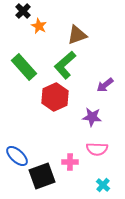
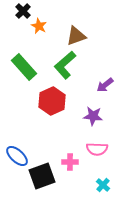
brown triangle: moved 1 px left, 1 px down
red hexagon: moved 3 px left, 4 px down
purple star: moved 1 px right, 1 px up
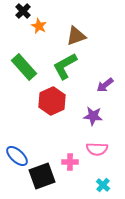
green L-shape: moved 1 px down; rotated 12 degrees clockwise
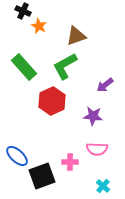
black cross: rotated 21 degrees counterclockwise
cyan cross: moved 1 px down
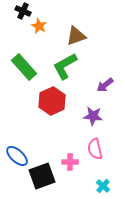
pink semicircle: moved 2 px left; rotated 75 degrees clockwise
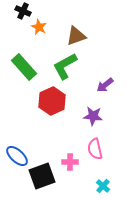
orange star: moved 1 px down
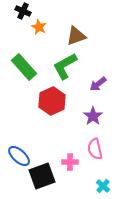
purple arrow: moved 7 px left, 1 px up
purple star: rotated 30 degrees clockwise
blue ellipse: moved 2 px right
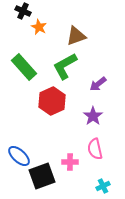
cyan cross: rotated 24 degrees clockwise
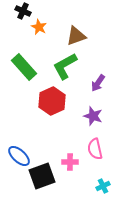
purple arrow: moved 1 px up; rotated 18 degrees counterclockwise
purple star: rotated 18 degrees counterclockwise
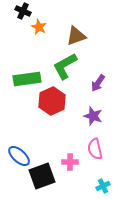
green rectangle: moved 3 px right, 12 px down; rotated 56 degrees counterclockwise
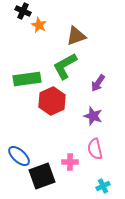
orange star: moved 2 px up
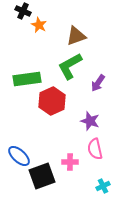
green L-shape: moved 5 px right
purple star: moved 3 px left, 5 px down
